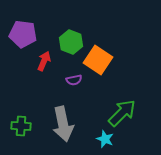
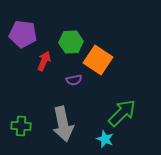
green hexagon: rotated 25 degrees counterclockwise
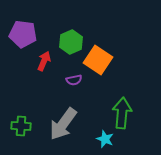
green hexagon: rotated 20 degrees counterclockwise
green arrow: rotated 40 degrees counterclockwise
gray arrow: rotated 48 degrees clockwise
